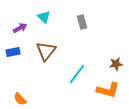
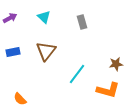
purple arrow: moved 10 px left, 10 px up
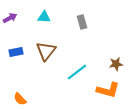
cyan triangle: rotated 40 degrees counterclockwise
blue rectangle: moved 3 px right
cyan line: moved 2 px up; rotated 15 degrees clockwise
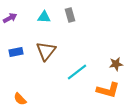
gray rectangle: moved 12 px left, 7 px up
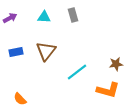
gray rectangle: moved 3 px right
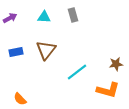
brown triangle: moved 1 px up
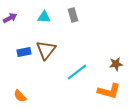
blue rectangle: moved 8 px right
orange L-shape: moved 1 px right, 1 px down
orange semicircle: moved 3 px up
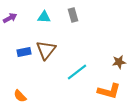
brown star: moved 3 px right, 2 px up
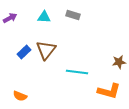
gray rectangle: rotated 56 degrees counterclockwise
blue rectangle: rotated 32 degrees counterclockwise
cyan line: rotated 45 degrees clockwise
orange semicircle: rotated 24 degrees counterclockwise
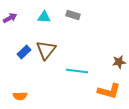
cyan line: moved 1 px up
orange semicircle: rotated 24 degrees counterclockwise
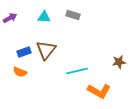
blue rectangle: rotated 24 degrees clockwise
cyan line: rotated 20 degrees counterclockwise
orange L-shape: moved 10 px left; rotated 15 degrees clockwise
orange semicircle: moved 24 px up; rotated 24 degrees clockwise
